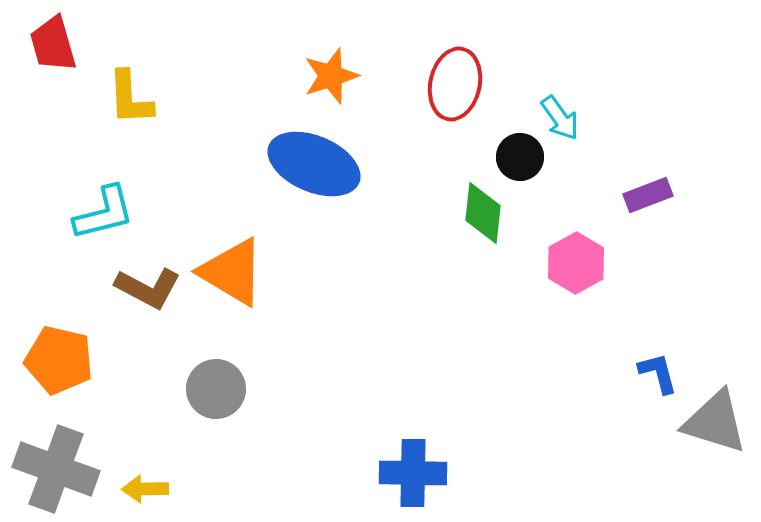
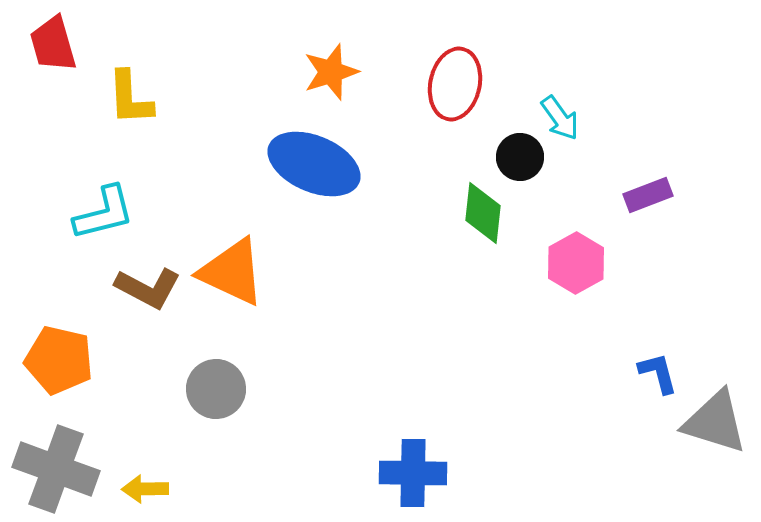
orange star: moved 4 px up
orange triangle: rotated 6 degrees counterclockwise
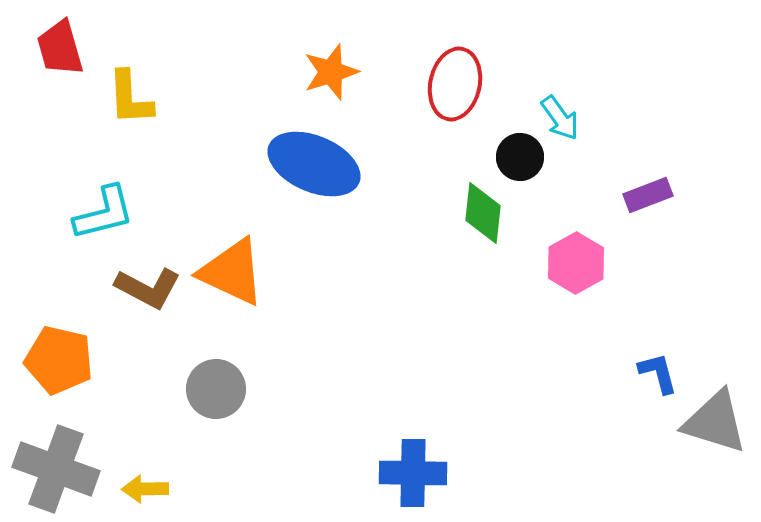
red trapezoid: moved 7 px right, 4 px down
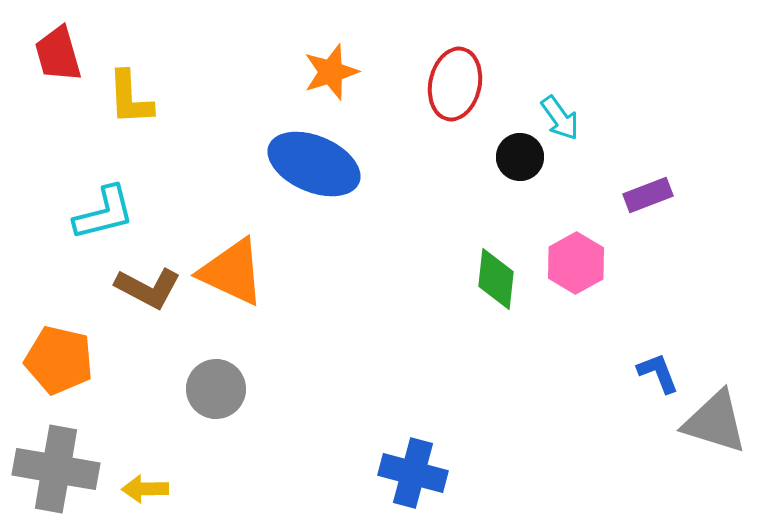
red trapezoid: moved 2 px left, 6 px down
green diamond: moved 13 px right, 66 px down
blue L-shape: rotated 6 degrees counterclockwise
gray cross: rotated 10 degrees counterclockwise
blue cross: rotated 14 degrees clockwise
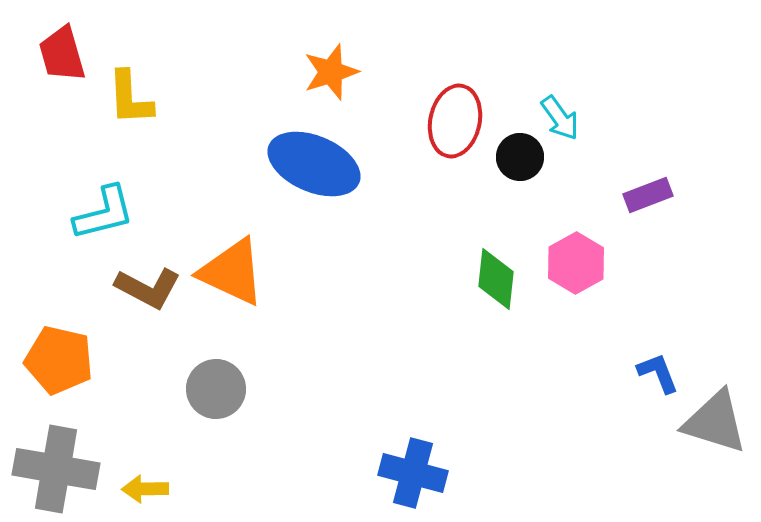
red trapezoid: moved 4 px right
red ellipse: moved 37 px down
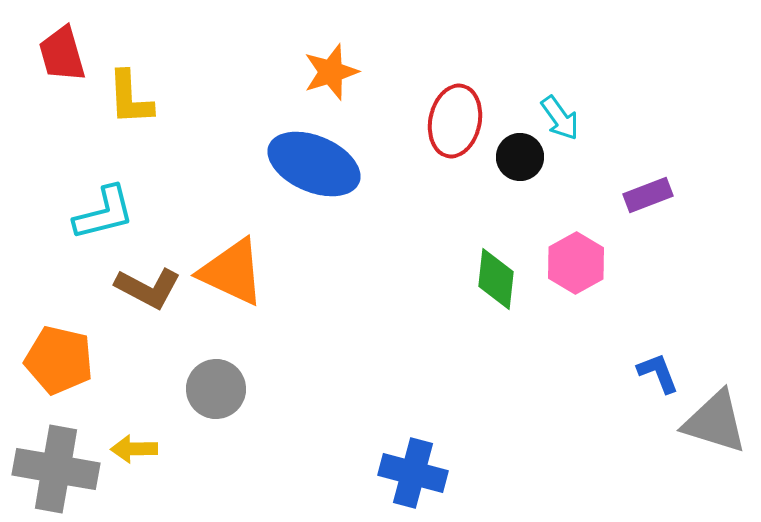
yellow arrow: moved 11 px left, 40 px up
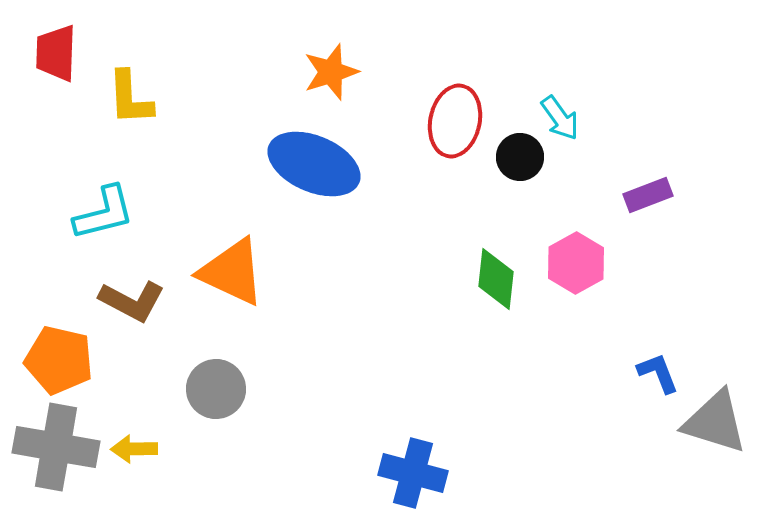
red trapezoid: moved 6 px left, 1 px up; rotated 18 degrees clockwise
brown L-shape: moved 16 px left, 13 px down
gray cross: moved 22 px up
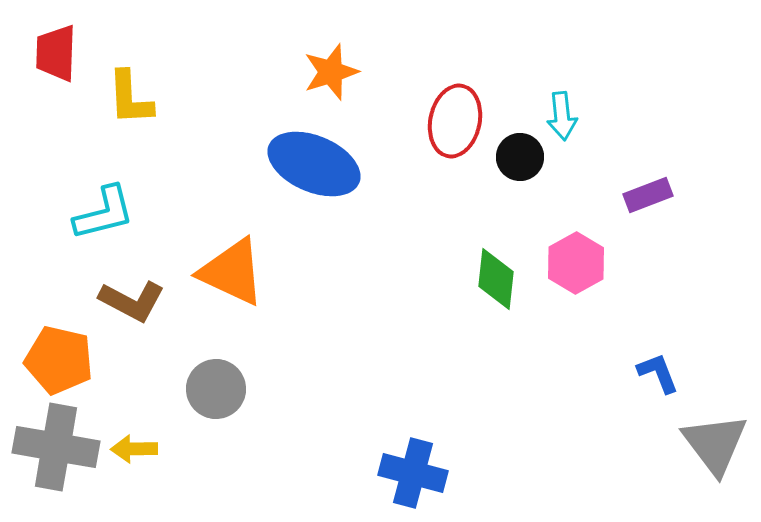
cyan arrow: moved 2 px right, 2 px up; rotated 30 degrees clockwise
gray triangle: moved 22 px down; rotated 36 degrees clockwise
